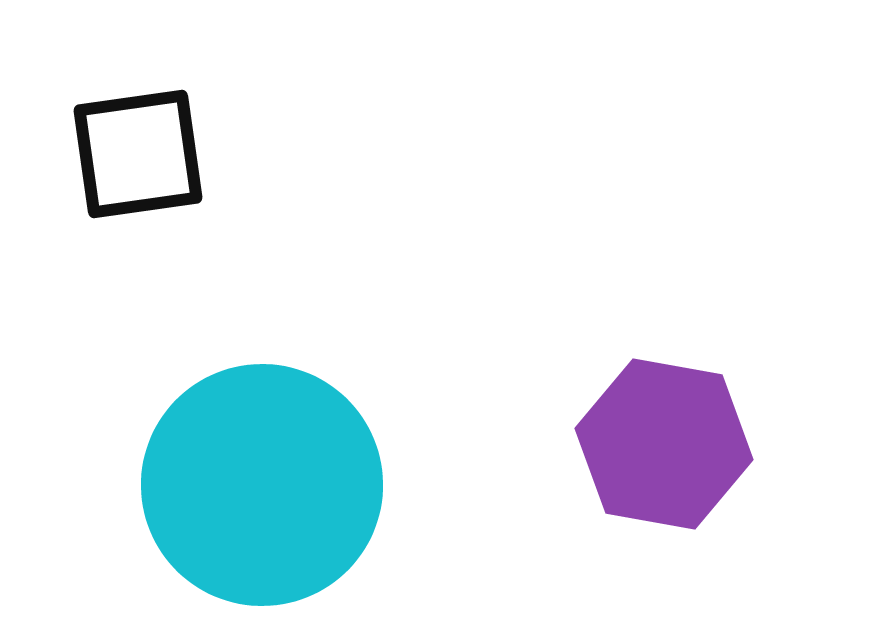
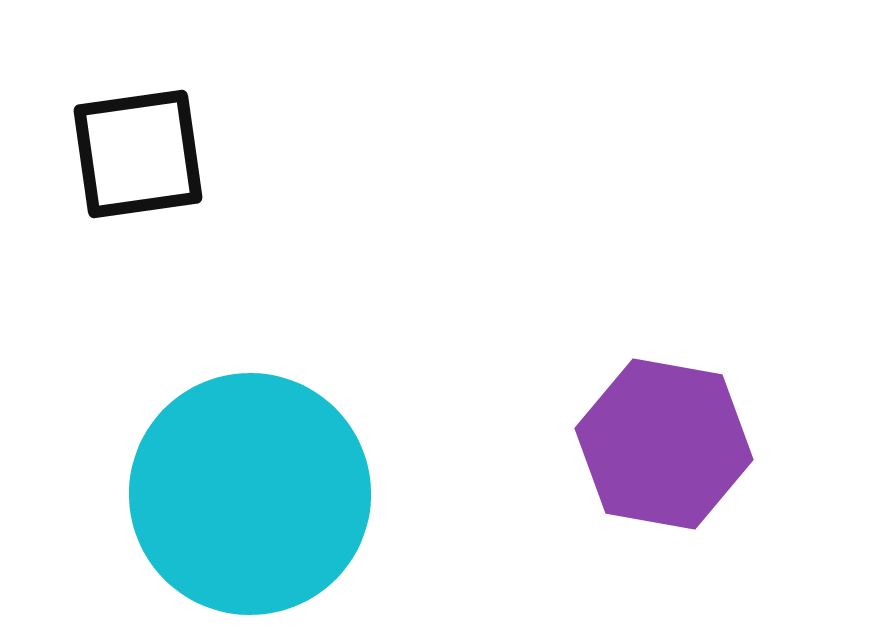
cyan circle: moved 12 px left, 9 px down
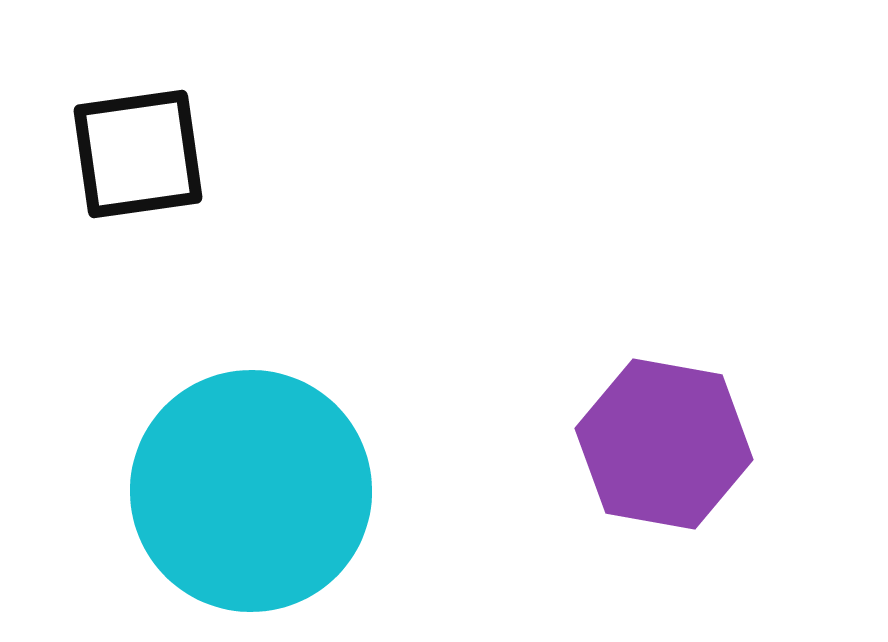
cyan circle: moved 1 px right, 3 px up
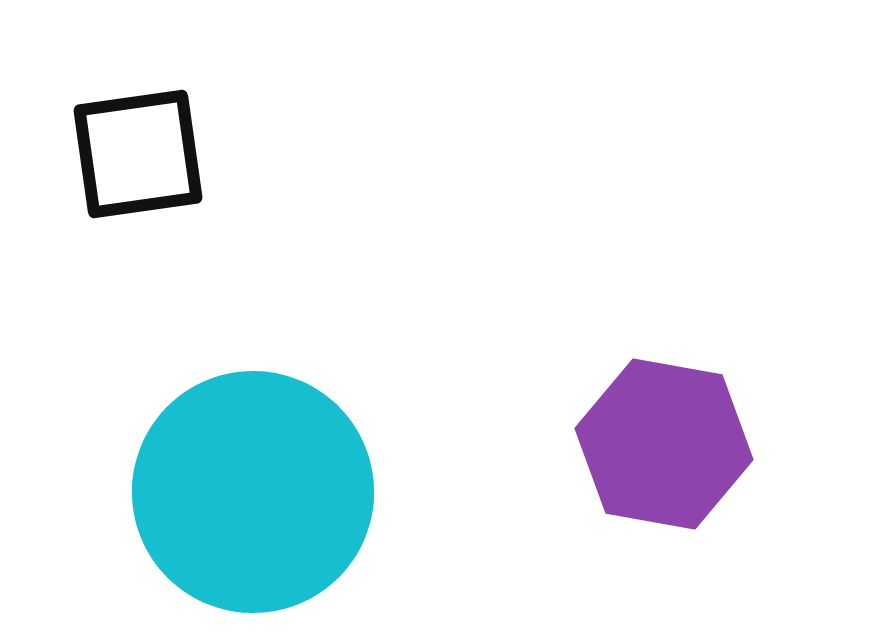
cyan circle: moved 2 px right, 1 px down
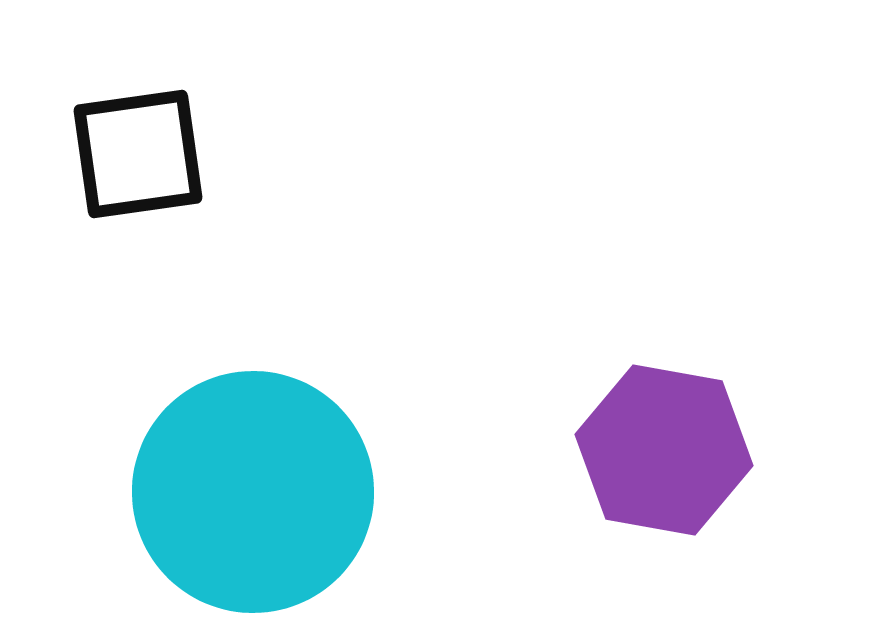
purple hexagon: moved 6 px down
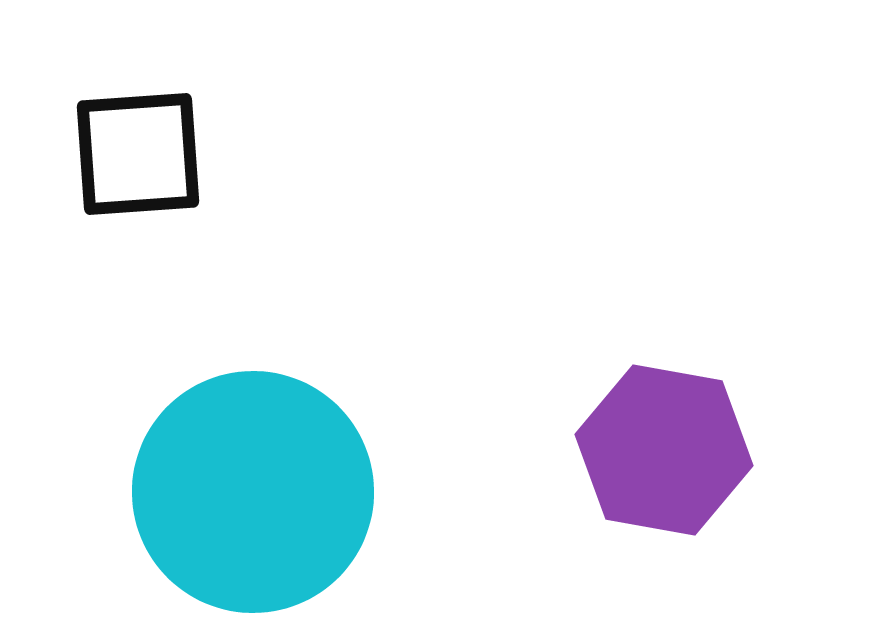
black square: rotated 4 degrees clockwise
